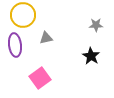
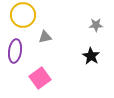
gray triangle: moved 1 px left, 1 px up
purple ellipse: moved 6 px down; rotated 15 degrees clockwise
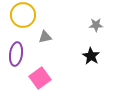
purple ellipse: moved 1 px right, 3 px down
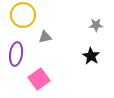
pink square: moved 1 px left, 1 px down
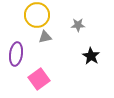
yellow circle: moved 14 px right
gray star: moved 18 px left
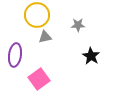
purple ellipse: moved 1 px left, 1 px down
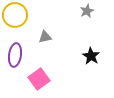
yellow circle: moved 22 px left
gray star: moved 9 px right, 14 px up; rotated 24 degrees counterclockwise
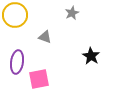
gray star: moved 15 px left, 2 px down
gray triangle: rotated 32 degrees clockwise
purple ellipse: moved 2 px right, 7 px down
pink square: rotated 25 degrees clockwise
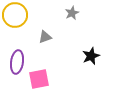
gray triangle: rotated 40 degrees counterclockwise
black star: rotated 18 degrees clockwise
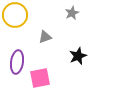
black star: moved 13 px left
pink square: moved 1 px right, 1 px up
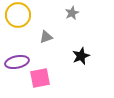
yellow circle: moved 3 px right
gray triangle: moved 1 px right
black star: moved 3 px right
purple ellipse: rotated 70 degrees clockwise
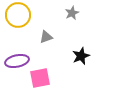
purple ellipse: moved 1 px up
